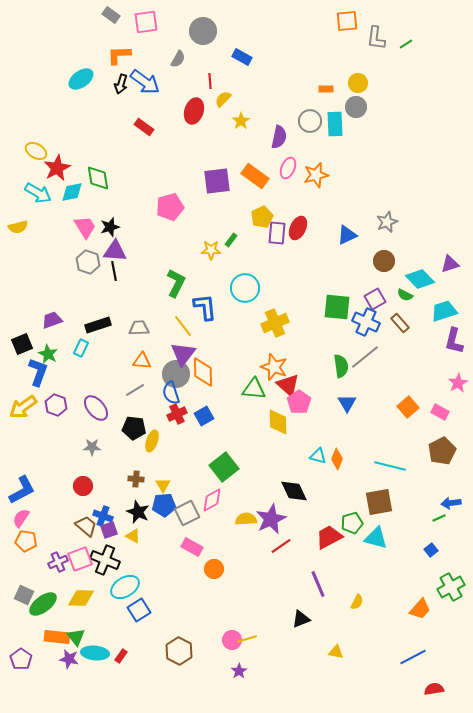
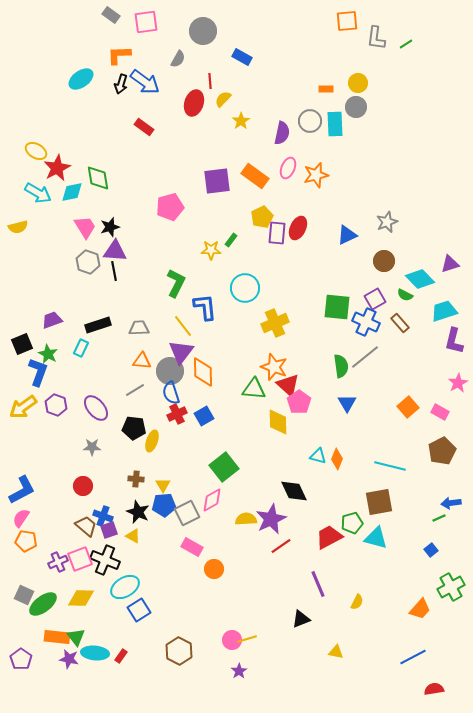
red ellipse at (194, 111): moved 8 px up
purple semicircle at (279, 137): moved 3 px right, 4 px up
purple triangle at (183, 354): moved 2 px left, 2 px up
gray circle at (176, 374): moved 6 px left, 3 px up
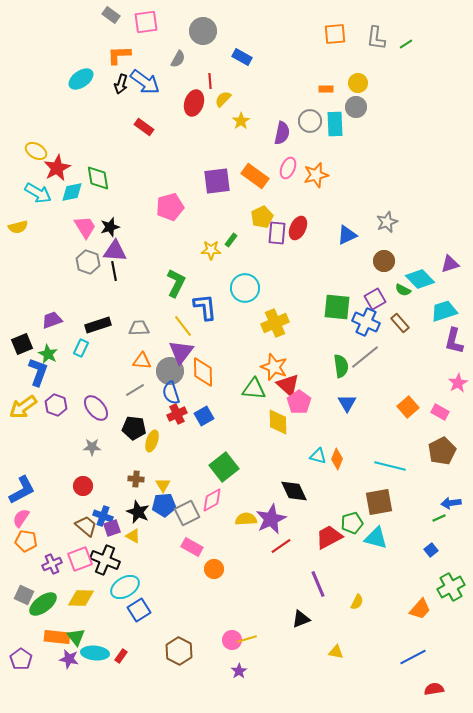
orange square at (347, 21): moved 12 px left, 13 px down
green semicircle at (405, 295): moved 2 px left, 5 px up
purple square at (109, 530): moved 3 px right, 2 px up
purple cross at (58, 562): moved 6 px left, 2 px down
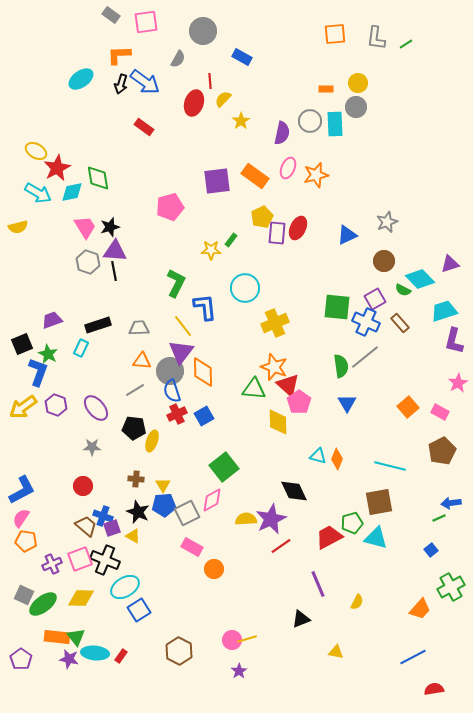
blue semicircle at (171, 393): moved 1 px right, 2 px up
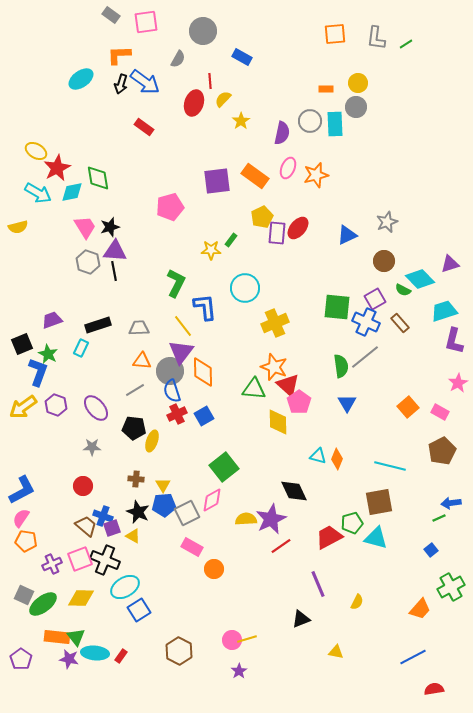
red ellipse at (298, 228): rotated 15 degrees clockwise
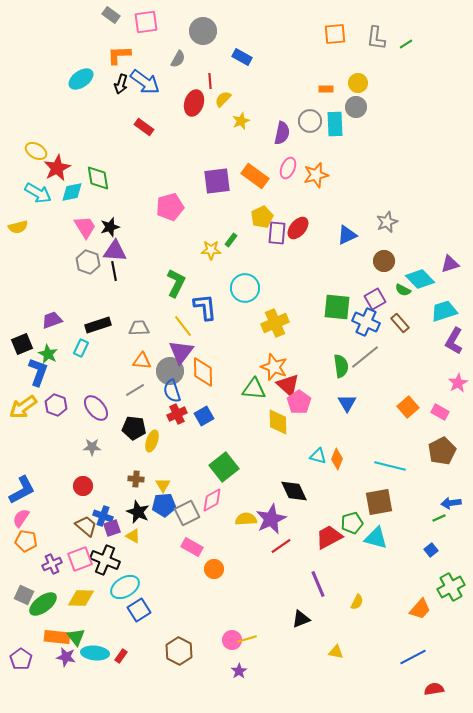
yellow star at (241, 121): rotated 12 degrees clockwise
purple L-shape at (454, 341): rotated 16 degrees clockwise
purple star at (69, 659): moved 3 px left, 2 px up
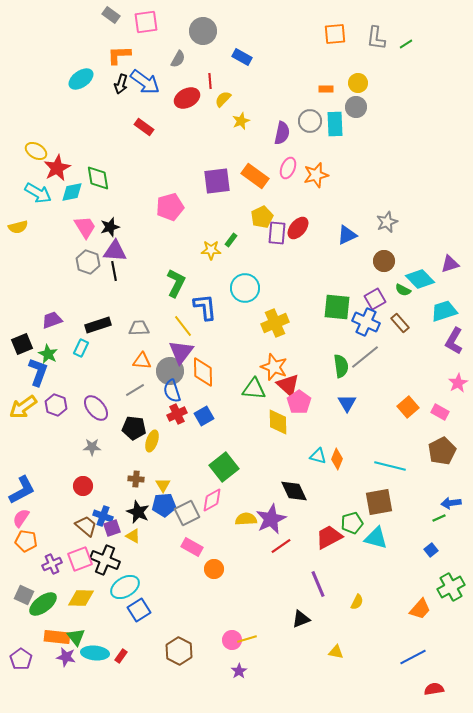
red ellipse at (194, 103): moved 7 px left, 5 px up; rotated 45 degrees clockwise
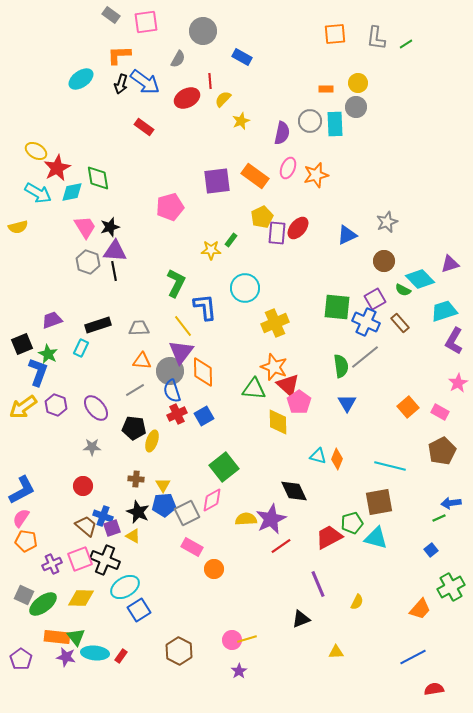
yellow triangle at (336, 652): rotated 14 degrees counterclockwise
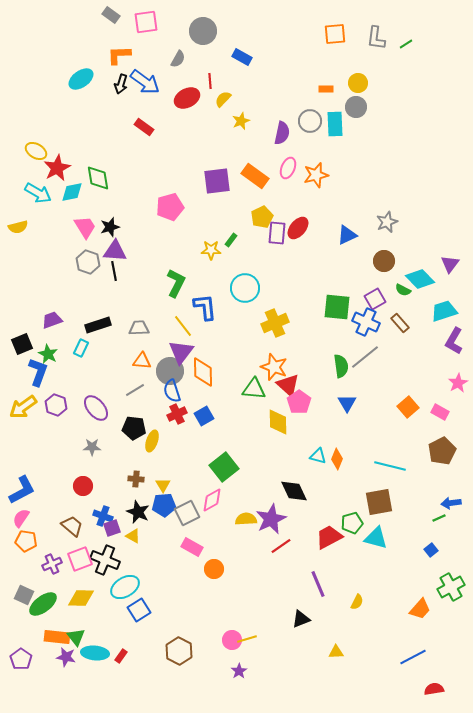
purple triangle at (450, 264): rotated 36 degrees counterclockwise
brown trapezoid at (86, 526): moved 14 px left
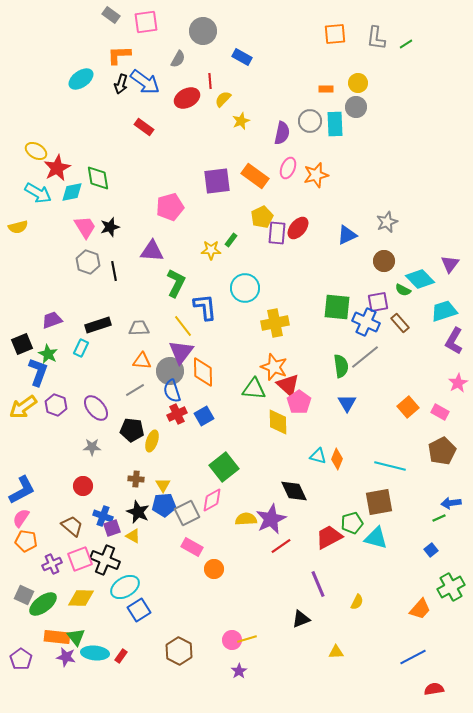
purple triangle at (115, 251): moved 37 px right
purple square at (375, 299): moved 3 px right, 3 px down; rotated 20 degrees clockwise
yellow cross at (275, 323): rotated 12 degrees clockwise
black pentagon at (134, 428): moved 2 px left, 2 px down
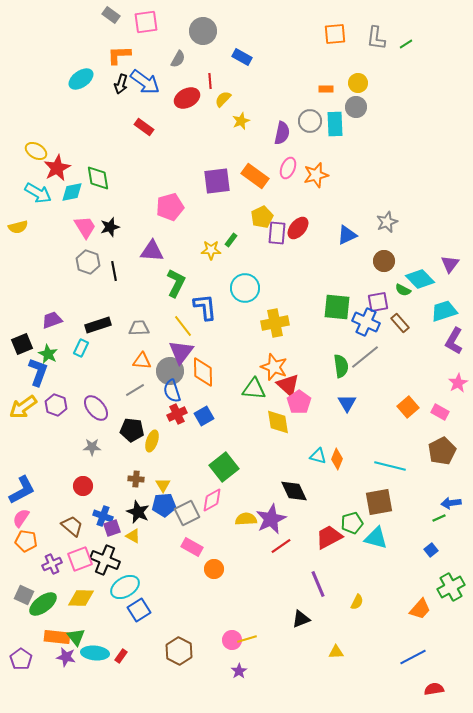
yellow diamond at (278, 422): rotated 8 degrees counterclockwise
